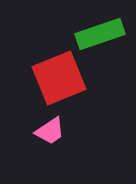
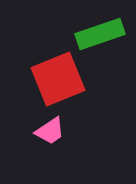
red square: moved 1 px left, 1 px down
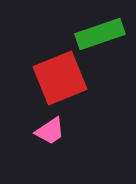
red square: moved 2 px right, 1 px up
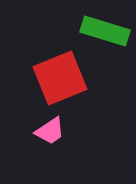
green rectangle: moved 5 px right, 3 px up; rotated 36 degrees clockwise
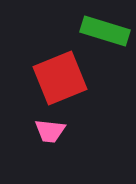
pink trapezoid: rotated 40 degrees clockwise
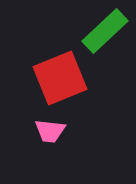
green rectangle: rotated 60 degrees counterclockwise
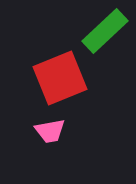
pink trapezoid: rotated 16 degrees counterclockwise
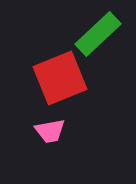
green rectangle: moved 7 px left, 3 px down
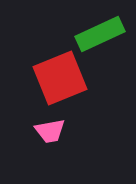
green rectangle: moved 2 px right; rotated 18 degrees clockwise
